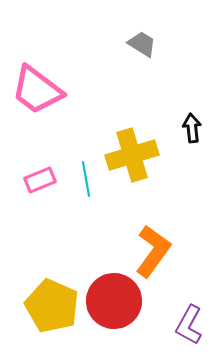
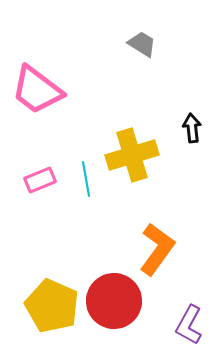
orange L-shape: moved 4 px right, 2 px up
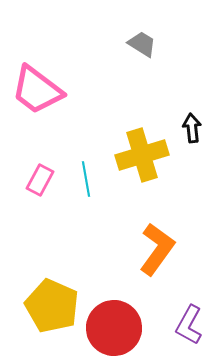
yellow cross: moved 10 px right
pink rectangle: rotated 40 degrees counterclockwise
red circle: moved 27 px down
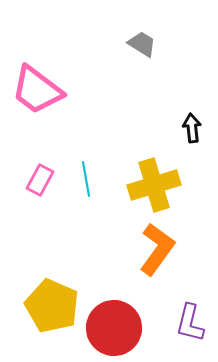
yellow cross: moved 12 px right, 30 px down
purple L-shape: moved 1 px right, 2 px up; rotated 15 degrees counterclockwise
